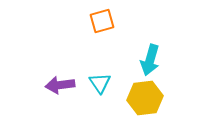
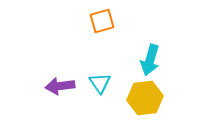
purple arrow: moved 1 px down
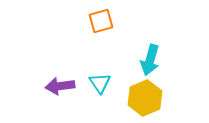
orange square: moved 1 px left
yellow hexagon: rotated 16 degrees counterclockwise
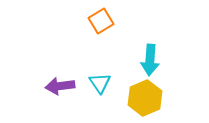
orange square: rotated 15 degrees counterclockwise
cyan arrow: rotated 12 degrees counterclockwise
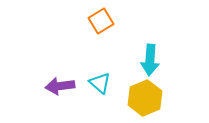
cyan triangle: rotated 15 degrees counterclockwise
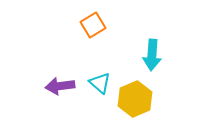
orange square: moved 8 px left, 4 px down
cyan arrow: moved 2 px right, 5 px up
yellow hexagon: moved 10 px left, 1 px down
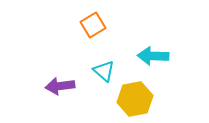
cyan arrow: moved 1 px right, 1 px down; rotated 88 degrees clockwise
cyan triangle: moved 4 px right, 12 px up
yellow hexagon: rotated 12 degrees clockwise
